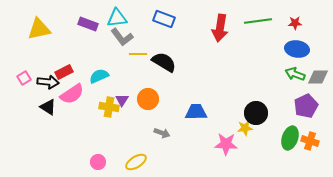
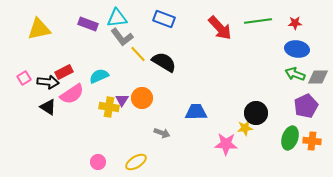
red arrow: rotated 52 degrees counterclockwise
yellow line: rotated 48 degrees clockwise
orange circle: moved 6 px left, 1 px up
orange cross: moved 2 px right; rotated 12 degrees counterclockwise
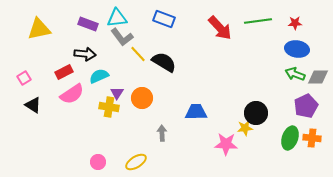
black arrow: moved 37 px right, 28 px up
purple triangle: moved 5 px left, 7 px up
black triangle: moved 15 px left, 2 px up
gray arrow: rotated 112 degrees counterclockwise
orange cross: moved 3 px up
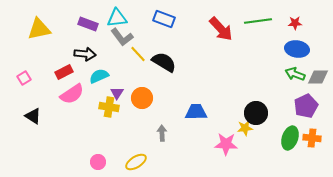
red arrow: moved 1 px right, 1 px down
black triangle: moved 11 px down
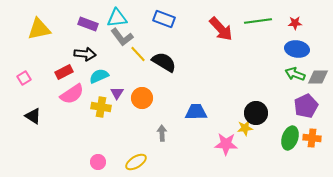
yellow cross: moved 8 px left
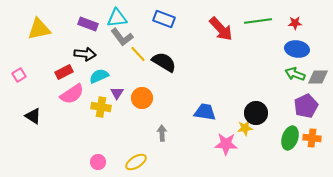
pink square: moved 5 px left, 3 px up
blue trapezoid: moved 9 px right; rotated 10 degrees clockwise
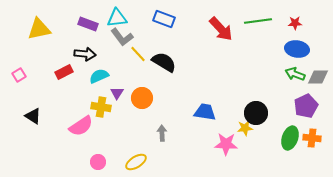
pink semicircle: moved 9 px right, 32 px down
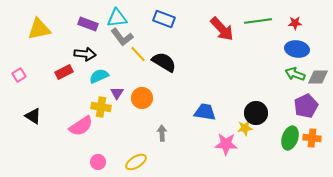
red arrow: moved 1 px right
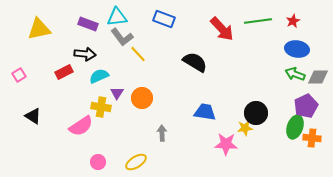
cyan triangle: moved 1 px up
red star: moved 2 px left, 2 px up; rotated 24 degrees counterclockwise
black semicircle: moved 31 px right
green ellipse: moved 5 px right, 11 px up
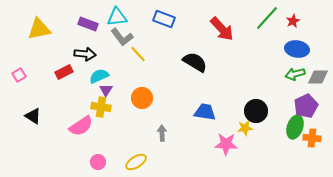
green line: moved 9 px right, 3 px up; rotated 40 degrees counterclockwise
green arrow: rotated 36 degrees counterclockwise
purple triangle: moved 11 px left, 3 px up
black circle: moved 2 px up
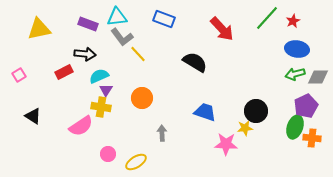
blue trapezoid: rotated 10 degrees clockwise
pink circle: moved 10 px right, 8 px up
